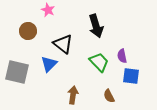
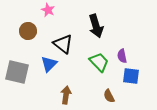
brown arrow: moved 7 px left
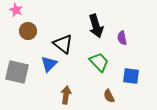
pink star: moved 32 px left
purple semicircle: moved 18 px up
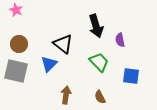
brown circle: moved 9 px left, 13 px down
purple semicircle: moved 2 px left, 2 px down
gray square: moved 1 px left, 1 px up
brown semicircle: moved 9 px left, 1 px down
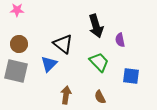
pink star: moved 1 px right; rotated 24 degrees counterclockwise
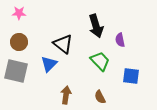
pink star: moved 2 px right, 3 px down
brown circle: moved 2 px up
green trapezoid: moved 1 px right, 1 px up
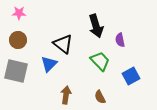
brown circle: moved 1 px left, 2 px up
blue square: rotated 36 degrees counterclockwise
